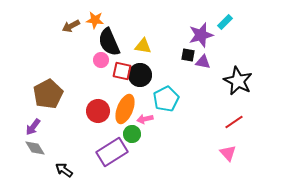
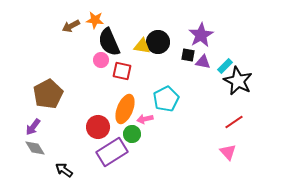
cyan rectangle: moved 44 px down
purple star: rotated 15 degrees counterclockwise
yellow triangle: moved 1 px left
black circle: moved 18 px right, 33 px up
red circle: moved 16 px down
pink triangle: moved 1 px up
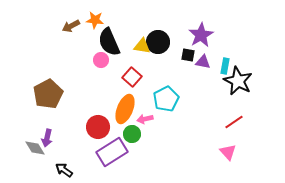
cyan rectangle: rotated 35 degrees counterclockwise
red square: moved 10 px right, 6 px down; rotated 30 degrees clockwise
purple arrow: moved 14 px right, 11 px down; rotated 24 degrees counterclockwise
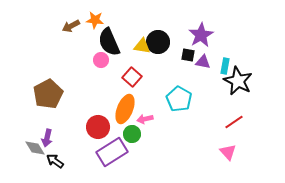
cyan pentagon: moved 13 px right; rotated 15 degrees counterclockwise
black arrow: moved 9 px left, 9 px up
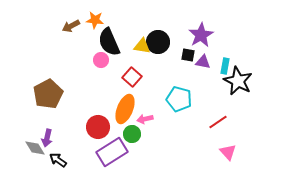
cyan pentagon: rotated 15 degrees counterclockwise
red line: moved 16 px left
black arrow: moved 3 px right, 1 px up
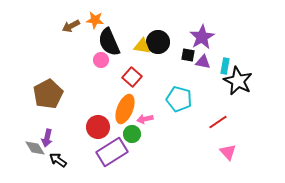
purple star: moved 1 px right, 2 px down
